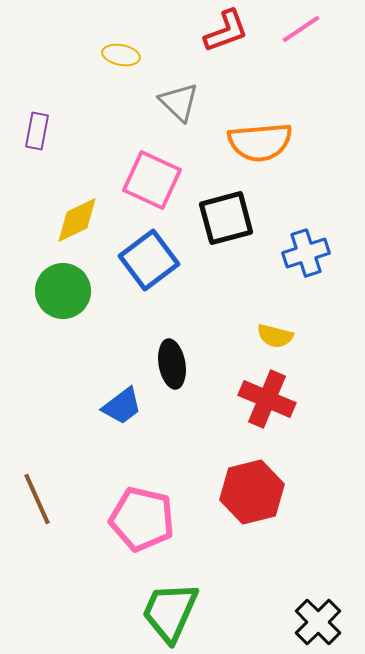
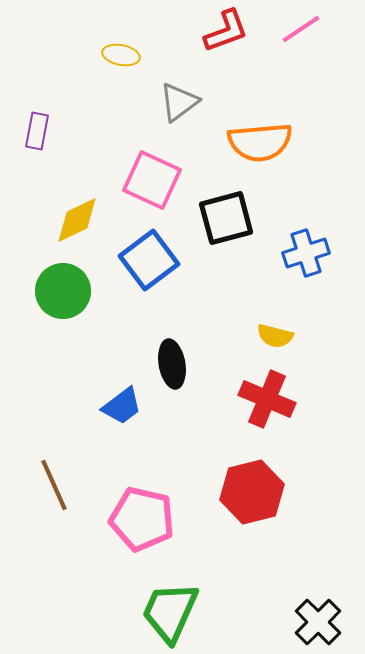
gray triangle: rotated 39 degrees clockwise
brown line: moved 17 px right, 14 px up
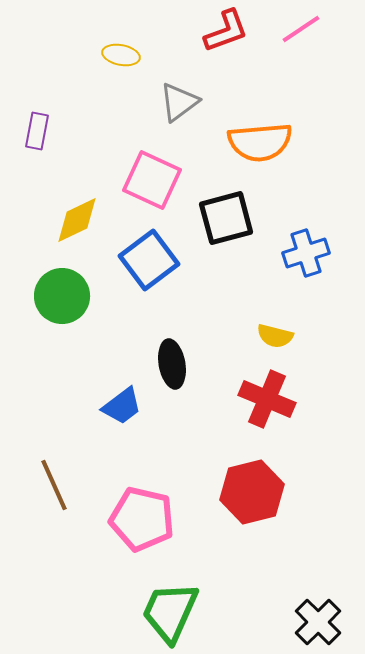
green circle: moved 1 px left, 5 px down
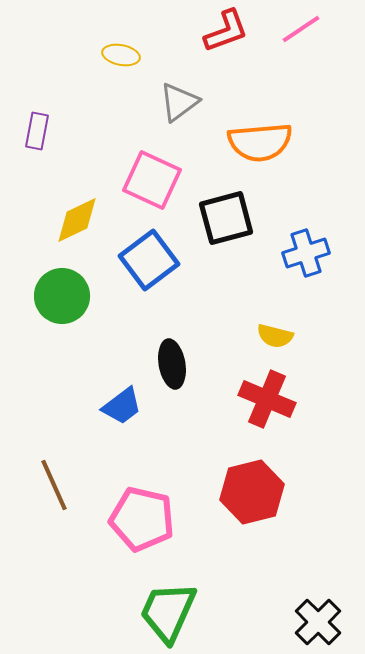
green trapezoid: moved 2 px left
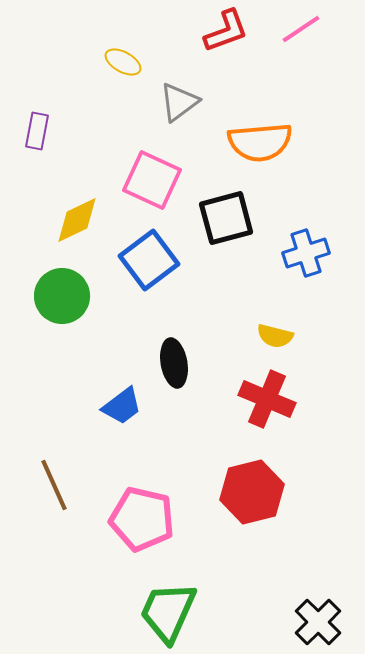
yellow ellipse: moved 2 px right, 7 px down; rotated 18 degrees clockwise
black ellipse: moved 2 px right, 1 px up
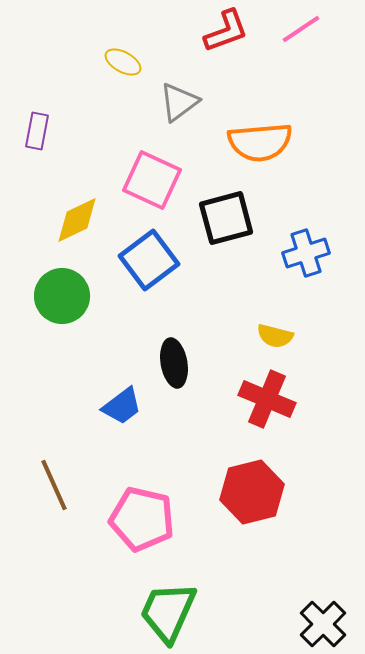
black cross: moved 5 px right, 2 px down
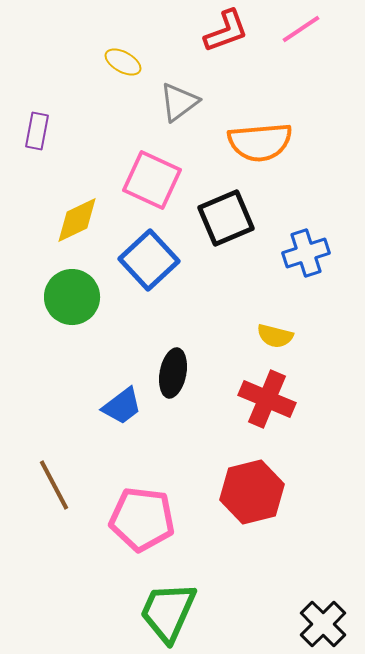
black square: rotated 8 degrees counterclockwise
blue square: rotated 6 degrees counterclockwise
green circle: moved 10 px right, 1 px down
black ellipse: moved 1 px left, 10 px down; rotated 21 degrees clockwise
brown line: rotated 4 degrees counterclockwise
pink pentagon: rotated 6 degrees counterclockwise
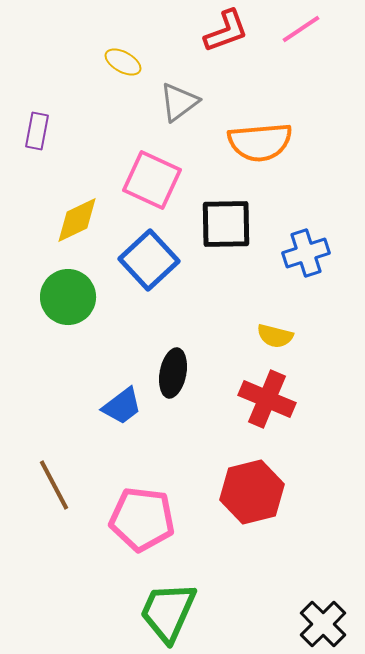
black square: moved 6 px down; rotated 22 degrees clockwise
green circle: moved 4 px left
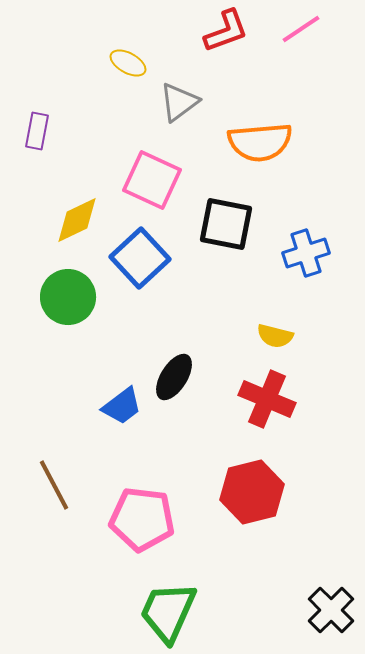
yellow ellipse: moved 5 px right, 1 px down
black square: rotated 12 degrees clockwise
blue square: moved 9 px left, 2 px up
black ellipse: moved 1 px right, 4 px down; rotated 21 degrees clockwise
black cross: moved 8 px right, 14 px up
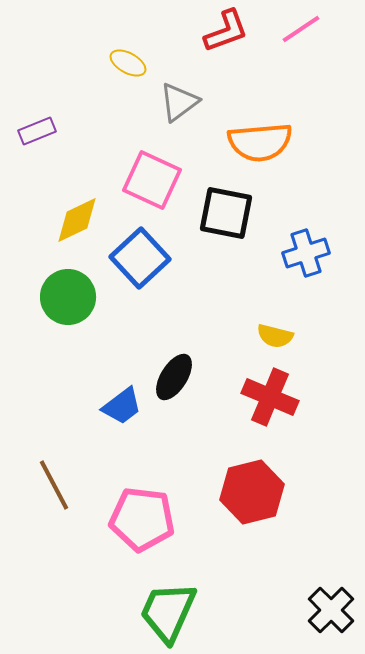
purple rectangle: rotated 57 degrees clockwise
black square: moved 11 px up
red cross: moved 3 px right, 2 px up
